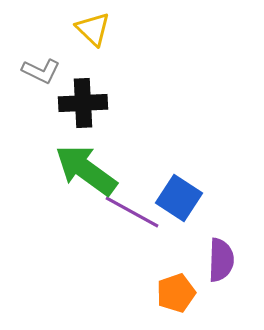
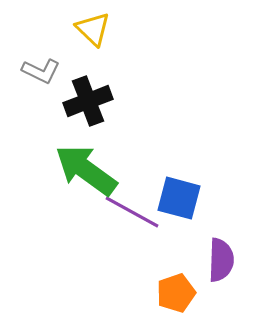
black cross: moved 5 px right, 2 px up; rotated 18 degrees counterclockwise
blue square: rotated 18 degrees counterclockwise
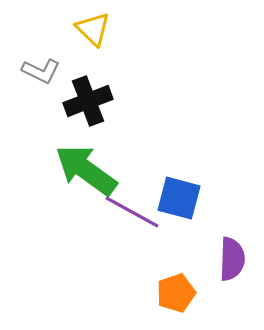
purple semicircle: moved 11 px right, 1 px up
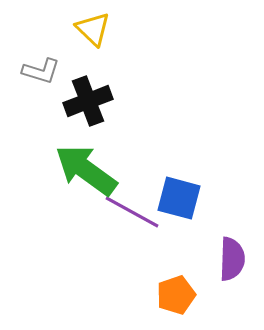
gray L-shape: rotated 9 degrees counterclockwise
orange pentagon: moved 2 px down
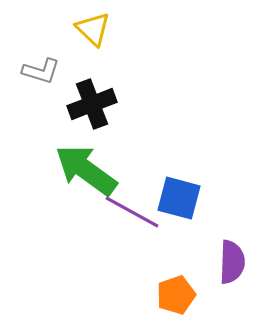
black cross: moved 4 px right, 3 px down
purple semicircle: moved 3 px down
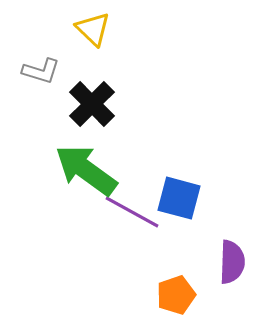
black cross: rotated 24 degrees counterclockwise
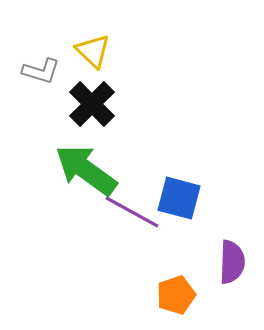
yellow triangle: moved 22 px down
